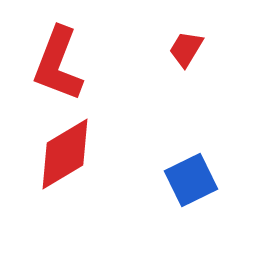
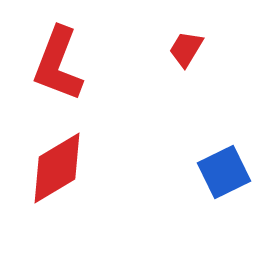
red diamond: moved 8 px left, 14 px down
blue square: moved 33 px right, 8 px up
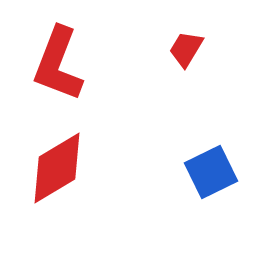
blue square: moved 13 px left
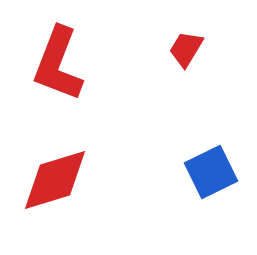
red diamond: moved 2 px left, 12 px down; rotated 14 degrees clockwise
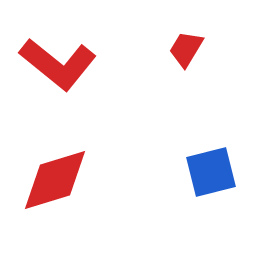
red L-shape: rotated 72 degrees counterclockwise
blue square: rotated 12 degrees clockwise
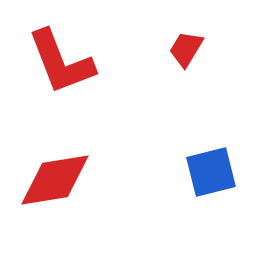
red L-shape: moved 3 px right, 2 px up; rotated 30 degrees clockwise
red diamond: rotated 8 degrees clockwise
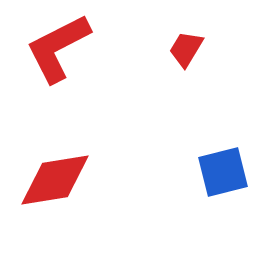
red L-shape: moved 3 px left, 14 px up; rotated 84 degrees clockwise
blue square: moved 12 px right
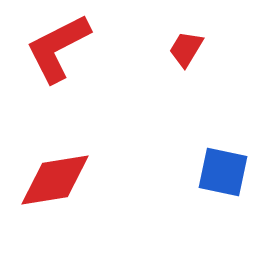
blue square: rotated 26 degrees clockwise
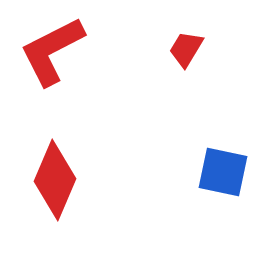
red L-shape: moved 6 px left, 3 px down
red diamond: rotated 58 degrees counterclockwise
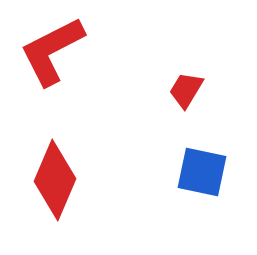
red trapezoid: moved 41 px down
blue square: moved 21 px left
